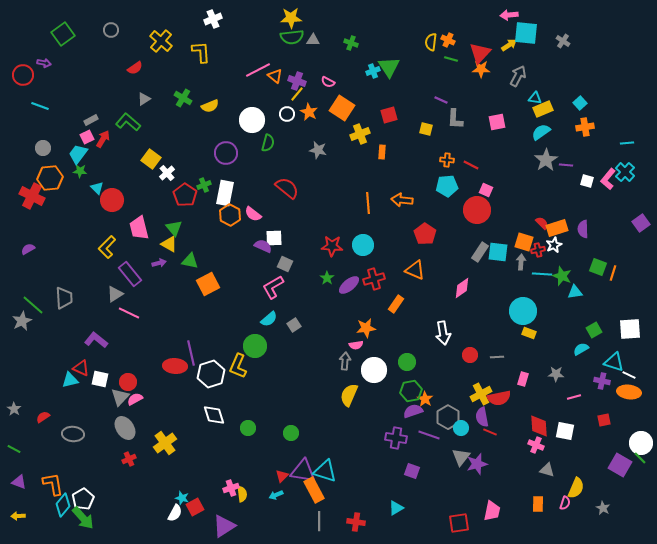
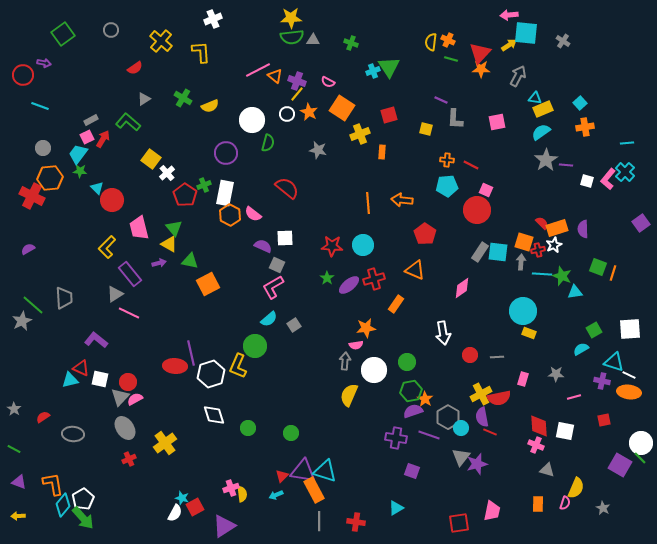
white square at (274, 238): moved 11 px right
gray square at (285, 264): moved 8 px left, 1 px down
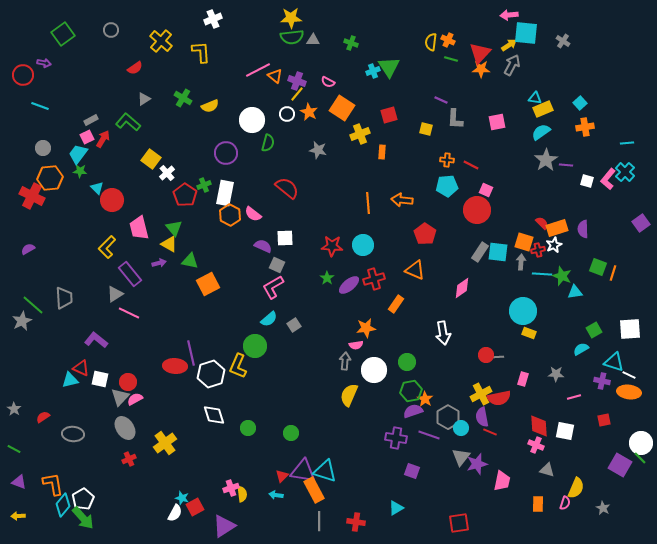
gray arrow at (518, 76): moved 6 px left, 11 px up
red circle at (470, 355): moved 16 px right
cyan arrow at (276, 495): rotated 32 degrees clockwise
pink trapezoid at (492, 511): moved 10 px right, 30 px up
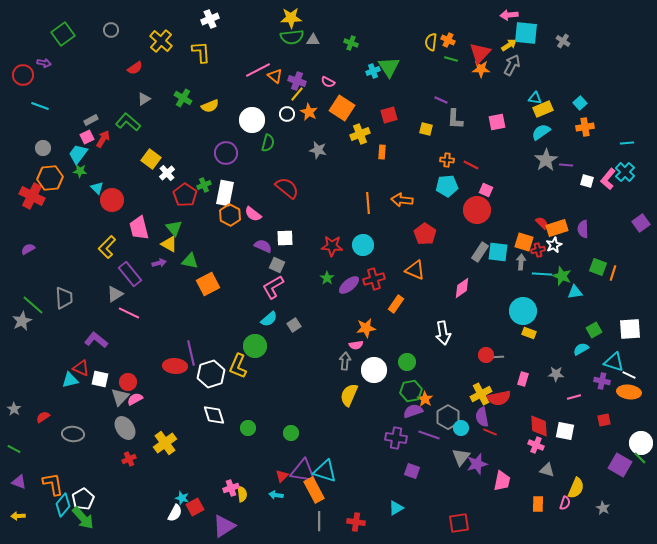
white cross at (213, 19): moved 3 px left
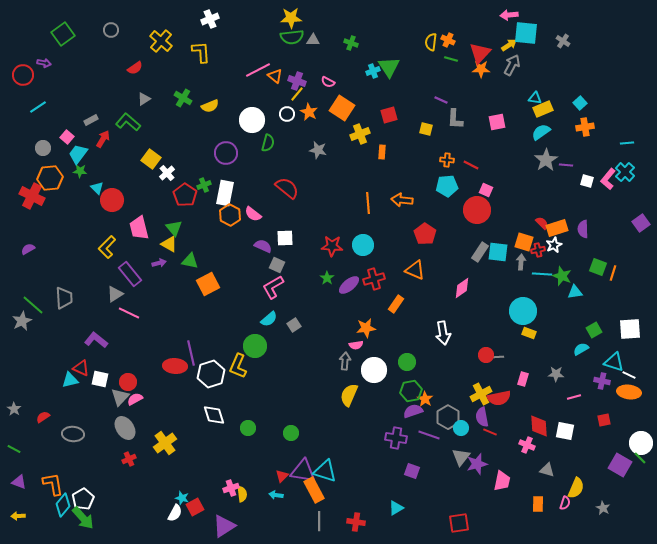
cyan line at (40, 106): moved 2 px left, 1 px down; rotated 54 degrees counterclockwise
pink square at (87, 137): moved 20 px left; rotated 24 degrees counterclockwise
pink cross at (536, 445): moved 9 px left
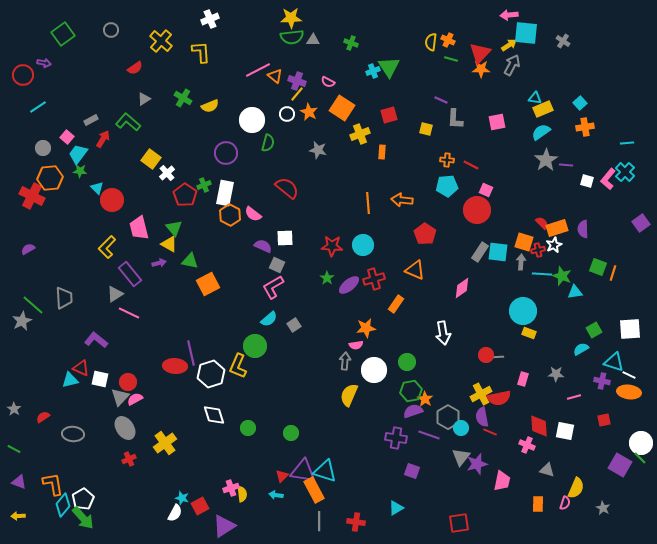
red square at (195, 507): moved 5 px right, 1 px up
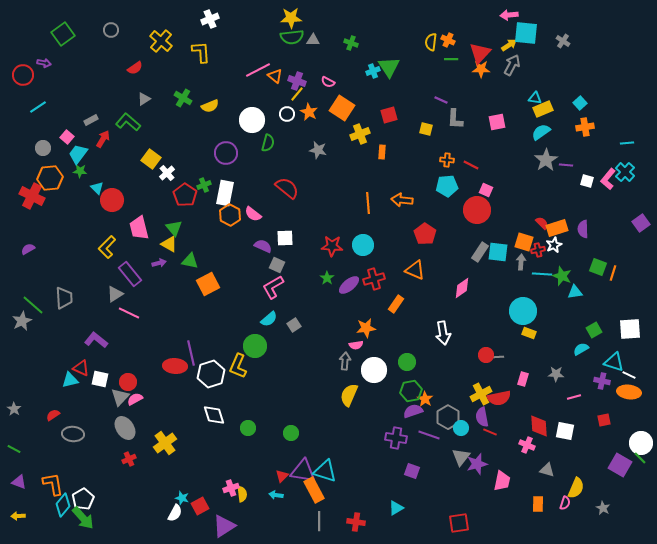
green line at (451, 59): rotated 16 degrees counterclockwise
red semicircle at (43, 417): moved 10 px right, 2 px up
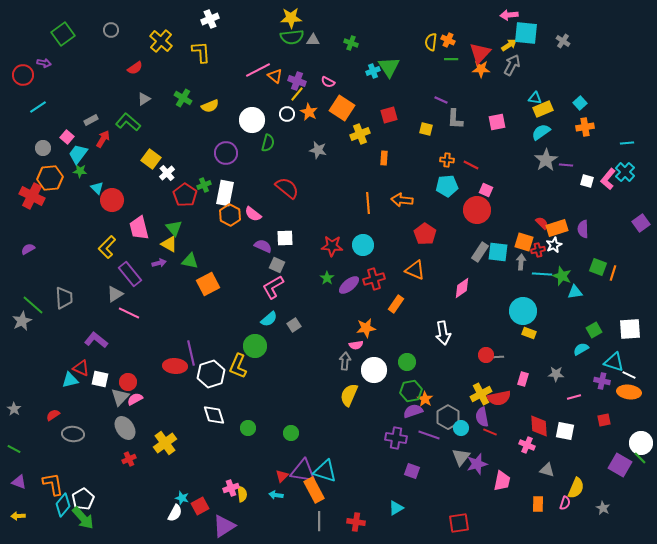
orange rectangle at (382, 152): moved 2 px right, 6 px down
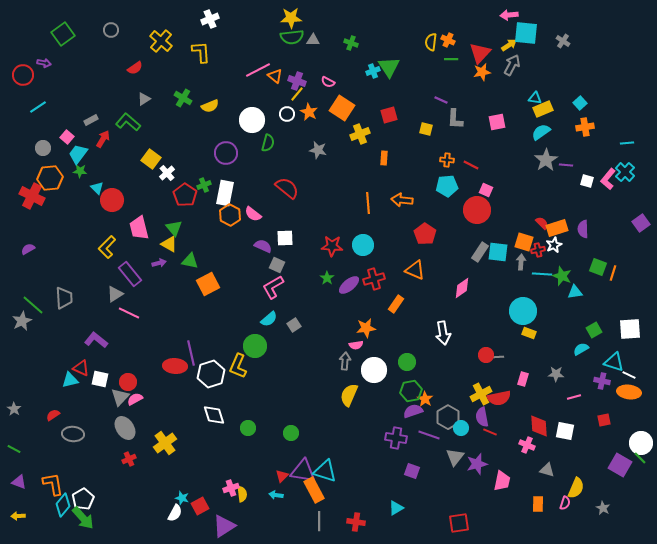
orange star at (481, 69): moved 1 px right, 3 px down; rotated 12 degrees counterclockwise
gray triangle at (461, 457): moved 6 px left
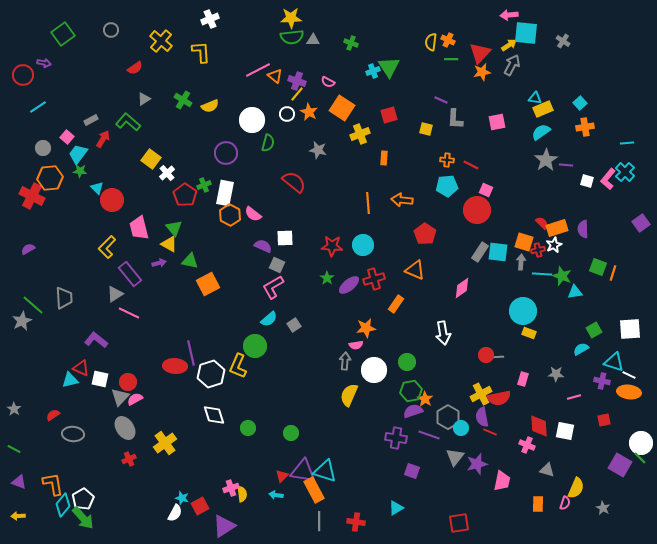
green cross at (183, 98): moved 2 px down
red semicircle at (287, 188): moved 7 px right, 6 px up
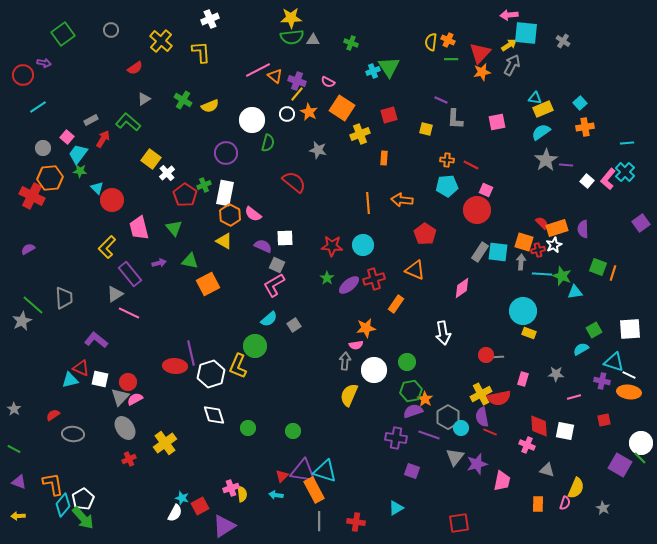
white square at (587, 181): rotated 24 degrees clockwise
yellow triangle at (169, 244): moved 55 px right, 3 px up
pink L-shape at (273, 287): moved 1 px right, 2 px up
green circle at (291, 433): moved 2 px right, 2 px up
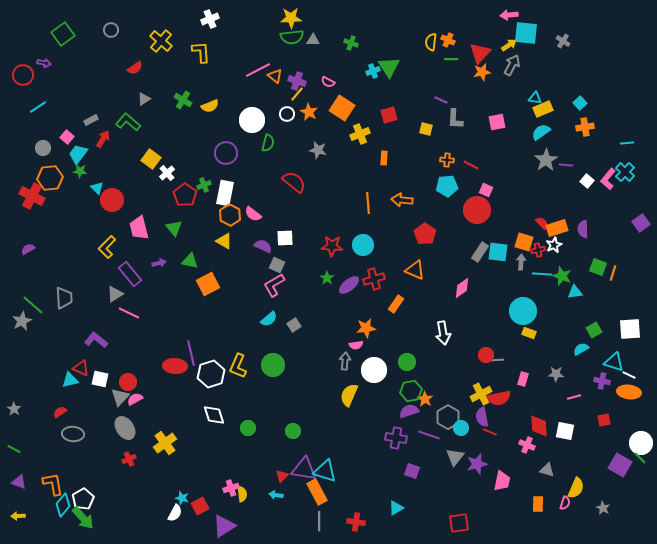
green circle at (255, 346): moved 18 px right, 19 px down
gray line at (497, 357): moved 3 px down
purple semicircle at (413, 411): moved 4 px left
red semicircle at (53, 415): moved 7 px right, 3 px up
purple triangle at (303, 471): moved 1 px right, 2 px up
orange rectangle at (314, 490): moved 3 px right, 2 px down
